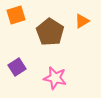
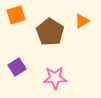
pink star: rotated 15 degrees counterclockwise
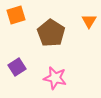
orange triangle: moved 7 px right; rotated 28 degrees counterclockwise
brown pentagon: moved 1 px right, 1 px down
pink star: rotated 15 degrees clockwise
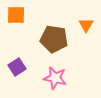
orange square: rotated 18 degrees clockwise
orange triangle: moved 3 px left, 4 px down
brown pentagon: moved 3 px right, 6 px down; rotated 24 degrees counterclockwise
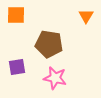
orange triangle: moved 9 px up
brown pentagon: moved 5 px left, 5 px down
purple square: rotated 24 degrees clockwise
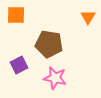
orange triangle: moved 2 px right, 1 px down
purple square: moved 2 px right, 2 px up; rotated 18 degrees counterclockwise
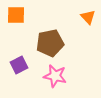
orange triangle: rotated 14 degrees counterclockwise
brown pentagon: moved 1 px right, 1 px up; rotated 20 degrees counterclockwise
pink star: moved 2 px up
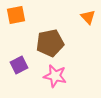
orange square: rotated 12 degrees counterclockwise
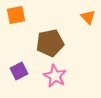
purple square: moved 6 px down
pink star: rotated 15 degrees clockwise
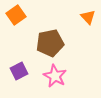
orange square: rotated 24 degrees counterclockwise
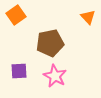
purple square: rotated 24 degrees clockwise
